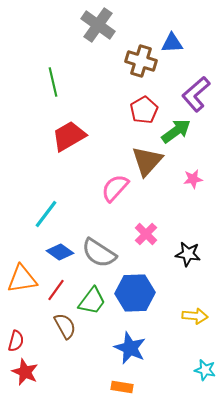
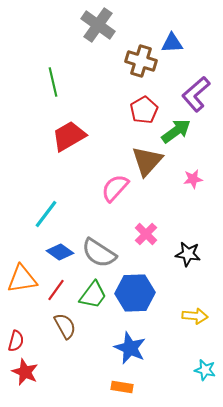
green trapezoid: moved 1 px right, 6 px up
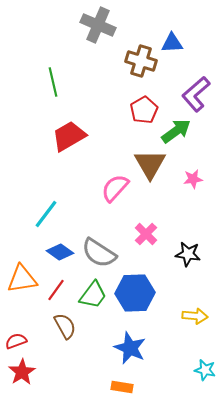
gray cross: rotated 12 degrees counterclockwise
brown triangle: moved 3 px right, 3 px down; rotated 12 degrees counterclockwise
red semicircle: rotated 125 degrees counterclockwise
red star: moved 3 px left; rotated 16 degrees clockwise
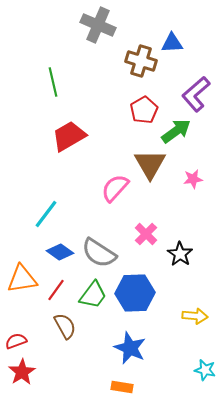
black star: moved 8 px left; rotated 25 degrees clockwise
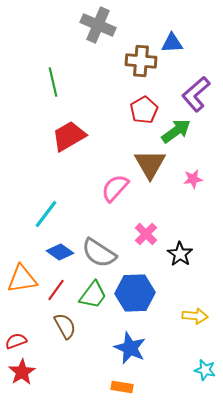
brown cross: rotated 12 degrees counterclockwise
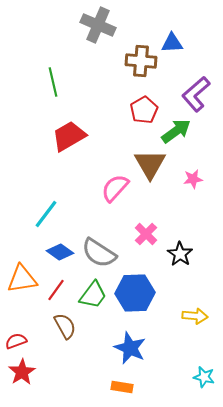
cyan star: moved 1 px left, 7 px down
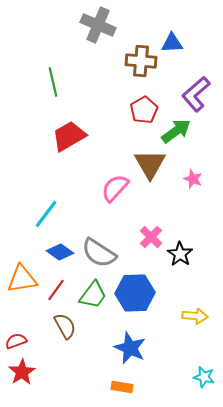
pink star: rotated 30 degrees clockwise
pink cross: moved 5 px right, 3 px down
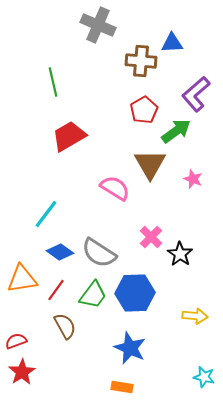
pink semicircle: rotated 80 degrees clockwise
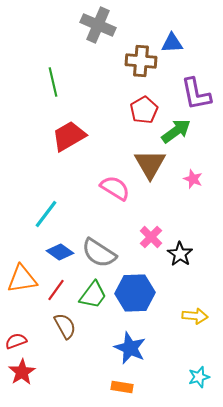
purple L-shape: rotated 60 degrees counterclockwise
cyan star: moved 5 px left; rotated 30 degrees counterclockwise
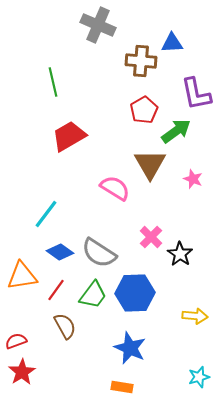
orange triangle: moved 3 px up
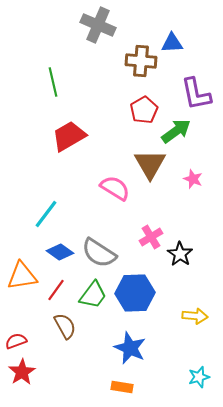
pink cross: rotated 15 degrees clockwise
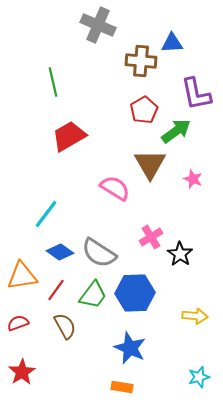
red semicircle: moved 2 px right, 18 px up
